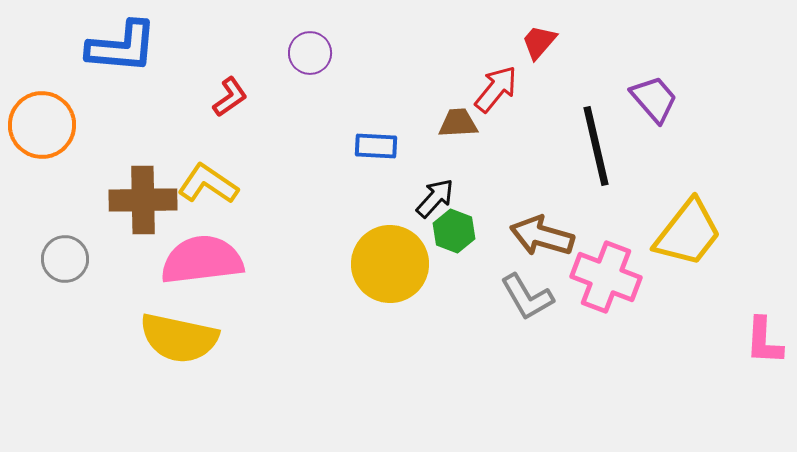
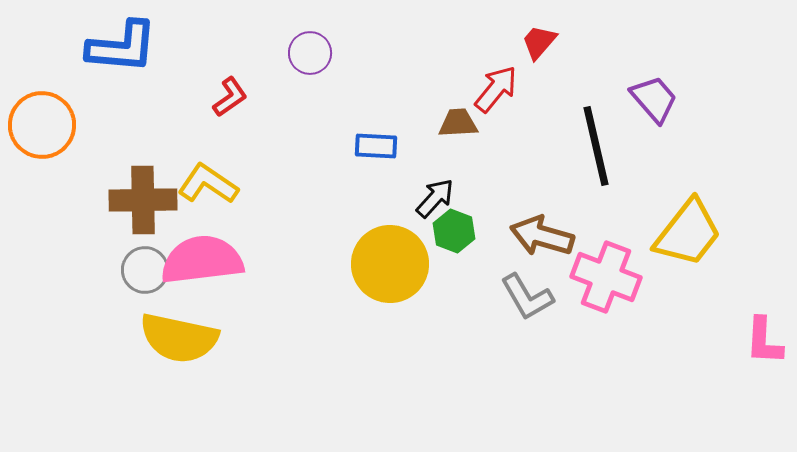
gray circle: moved 80 px right, 11 px down
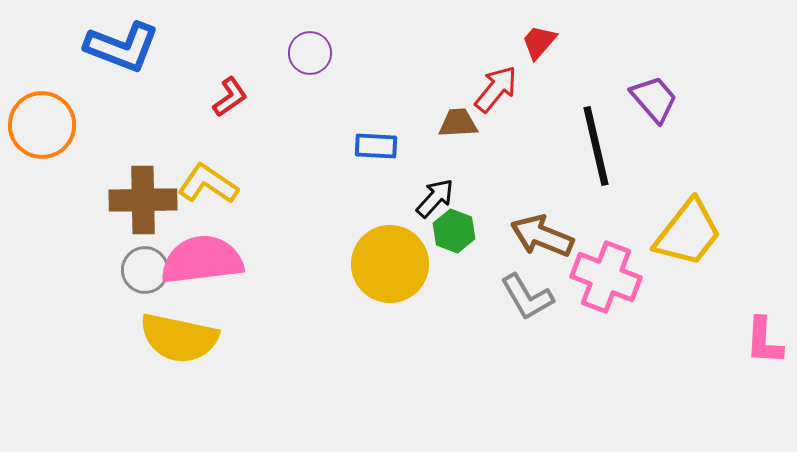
blue L-shape: rotated 16 degrees clockwise
brown arrow: rotated 6 degrees clockwise
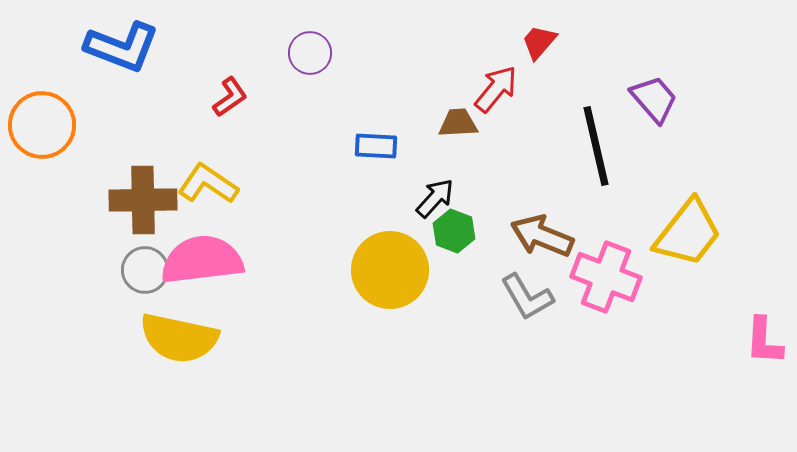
yellow circle: moved 6 px down
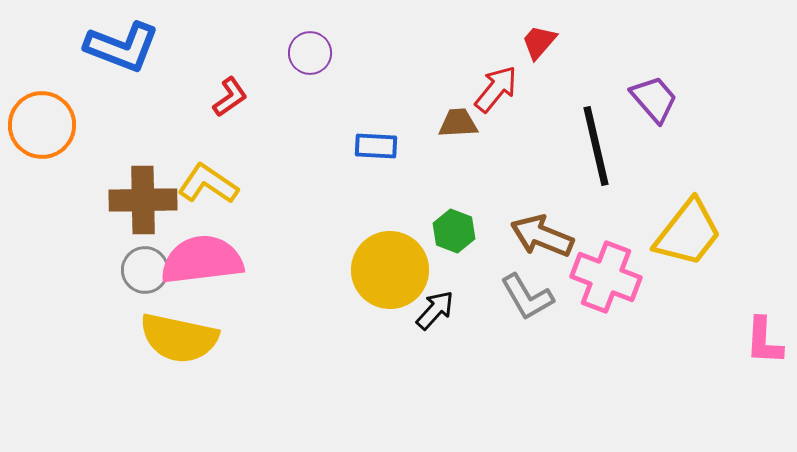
black arrow: moved 112 px down
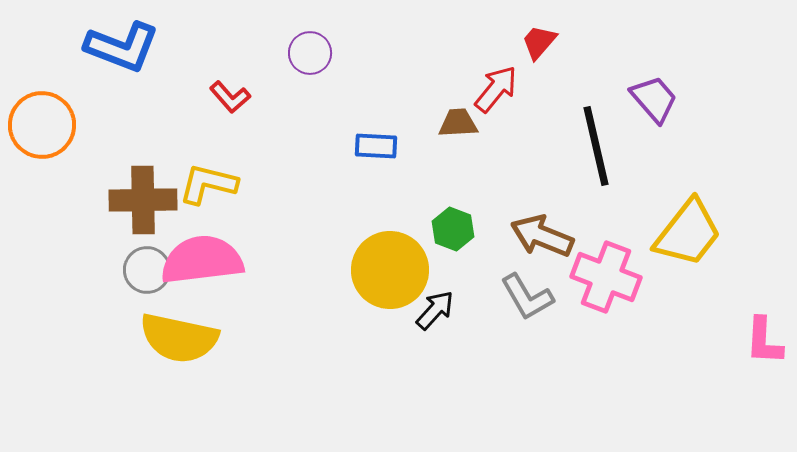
red L-shape: rotated 84 degrees clockwise
yellow L-shape: rotated 20 degrees counterclockwise
green hexagon: moved 1 px left, 2 px up
gray circle: moved 2 px right
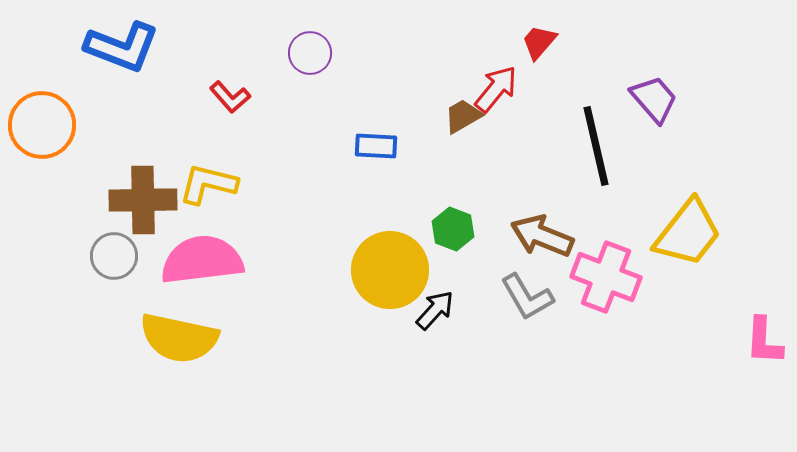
brown trapezoid: moved 5 px right, 7 px up; rotated 27 degrees counterclockwise
gray circle: moved 33 px left, 14 px up
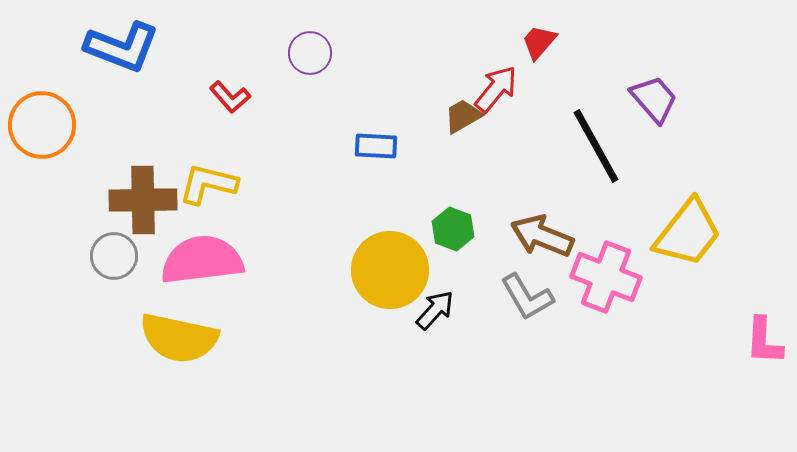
black line: rotated 16 degrees counterclockwise
